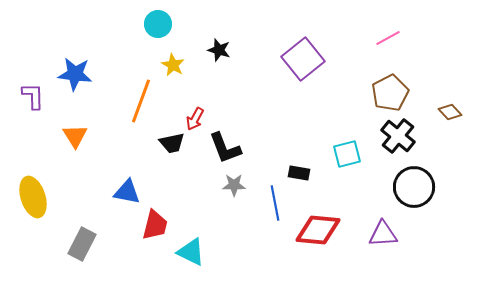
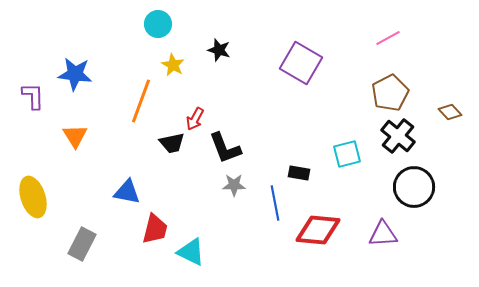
purple square: moved 2 px left, 4 px down; rotated 21 degrees counterclockwise
red trapezoid: moved 4 px down
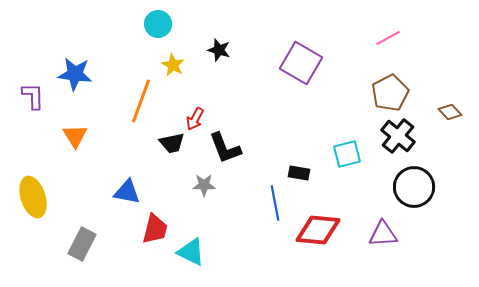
gray star: moved 30 px left
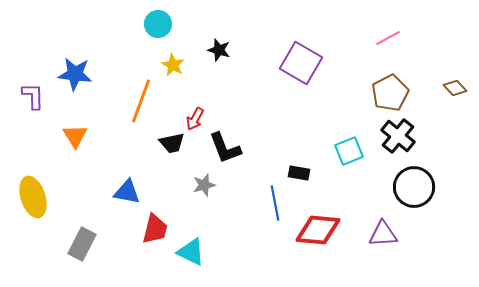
brown diamond: moved 5 px right, 24 px up
cyan square: moved 2 px right, 3 px up; rotated 8 degrees counterclockwise
gray star: rotated 15 degrees counterclockwise
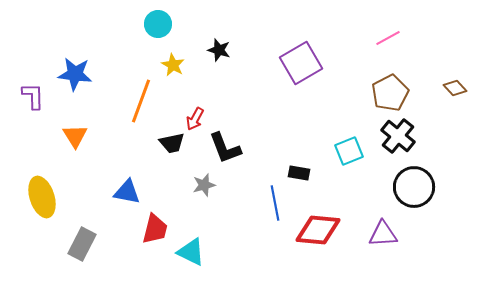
purple square: rotated 30 degrees clockwise
yellow ellipse: moved 9 px right
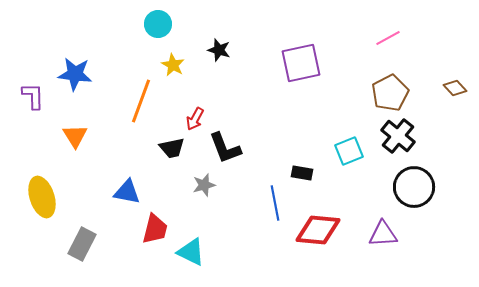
purple square: rotated 18 degrees clockwise
black trapezoid: moved 5 px down
black rectangle: moved 3 px right
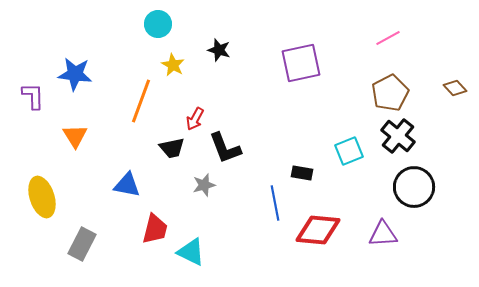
blue triangle: moved 7 px up
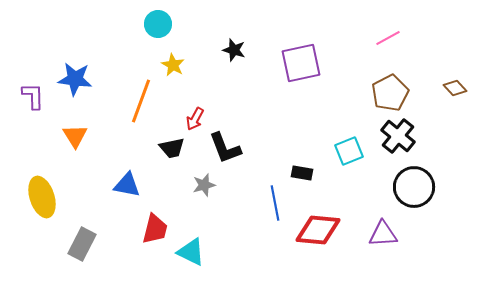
black star: moved 15 px right
blue star: moved 5 px down
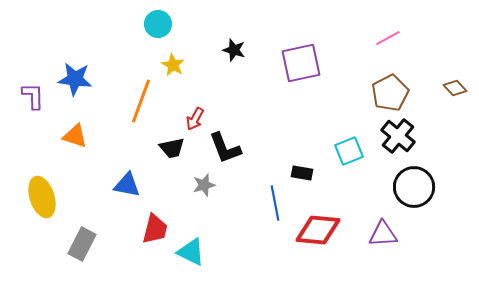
orange triangle: rotated 40 degrees counterclockwise
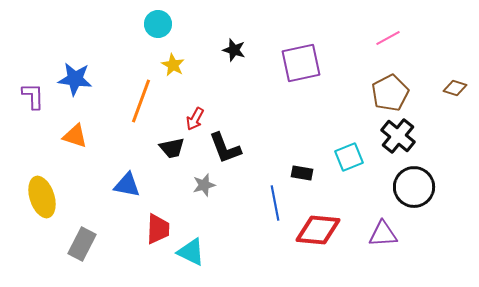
brown diamond: rotated 30 degrees counterclockwise
cyan square: moved 6 px down
red trapezoid: moved 3 px right; rotated 12 degrees counterclockwise
